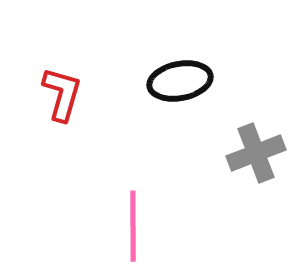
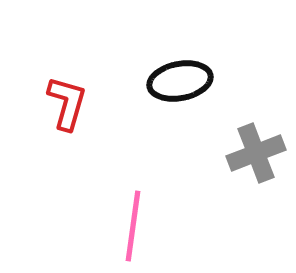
red L-shape: moved 5 px right, 9 px down
pink line: rotated 8 degrees clockwise
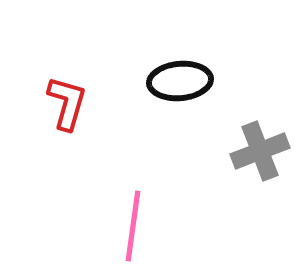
black ellipse: rotated 6 degrees clockwise
gray cross: moved 4 px right, 2 px up
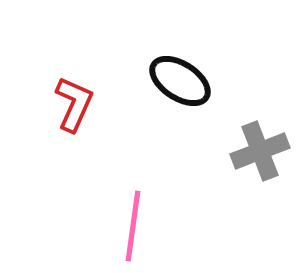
black ellipse: rotated 38 degrees clockwise
red L-shape: moved 7 px right, 1 px down; rotated 8 degrees clockwise
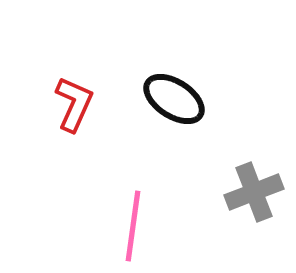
black ellipse: moved 6 px left, 18 px down
gray cross: moved 6 px left, 41 px down
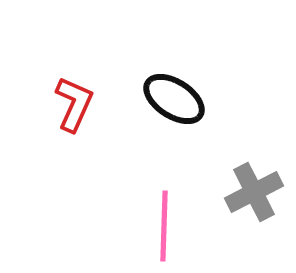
gray cross: rotated 6 degrees counterclockwise
pink line: moved 31 px right; rotated 6 degrees counterclockwise
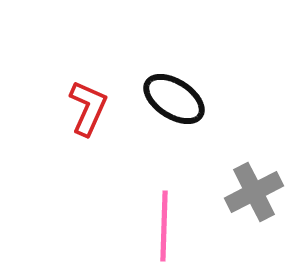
red L-shape: moved 14 px right, 4 px down
